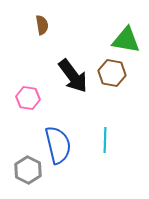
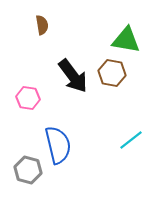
cyan line: moved 26 px right; rotated 50 degrees clockwise
gray hexagon: rotated 12 degrees counterclockwise
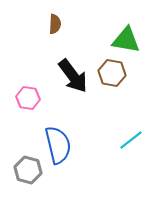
brown semicircle: moved 13 px right, 1 px up; rotated 12 degrees clockwise
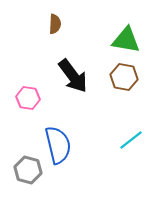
brown hexagon: moved 12 px right, 4 px down
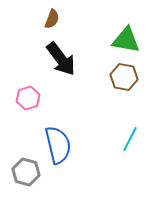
brown semicircle: moved 3 px left, 5 px up; rotated 18 degrees clockwise
black arrow: moved 12 px left, 17 px up
pink hexagon: rotated 25 degrees counterclockwise
cyan line: moved 1 px left, 1 px up; rotated 25 degrees counterclockwise
gray hexagon: moved 2 px left, 2 px down
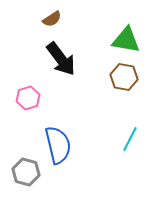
brown semicircle: rotated 36 degrees clockwise
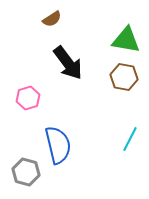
black arrow: moved 7 px right, 4 px down
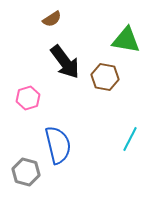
black arrow: moved 3 px left, 1 px up
brown hexagon: moved 19 px left
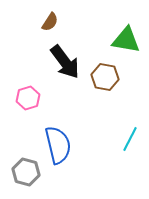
brown semicircle: moved 2 px left, 3 px down; rotated 24 degrees counterclockwise
